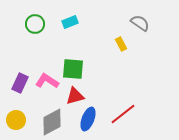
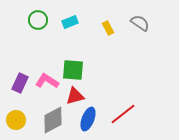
green circle: moved 3 px right, 4 px up
yellow rectangle: moved 13 px left, 16 px up
green square: moved 1 px down
gray diamond: moved 1 px right, 2 px up
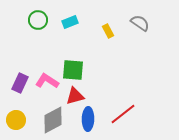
yellow rectangle: moved 3 px down
blue ellipse: rotated 20 degrees counterclockwise
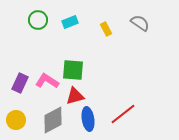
yellow rectangle: moved 2 px left, 2 px up
blue ellipse: rotated 10 degrees counterclockwise
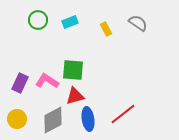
gray semicircle: moved 2 px left
yellow circle: moved 1 px right, 1 px up
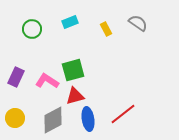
green circle: moved 6 px left, 9 px down
green square: rotated 20 degrees counterclockwise
purple rectangle: moved 4 px left, 6 px up
yellow circle: moved 2 px left, 1 px up
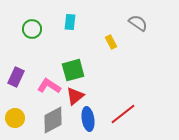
cyan rectangle: rotated 63 degrees counterclockwise
yellow rectangle: moved 5 px right, 13 px down
pink L-shape: moved 2 px right, 5 px down
red triangle: rotated 24 degrees counterclockwise
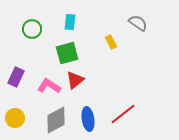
green square: moved 6 px left, 17 px up
red triangle: moved 16 px up
gray diamond: moved 3 px right
